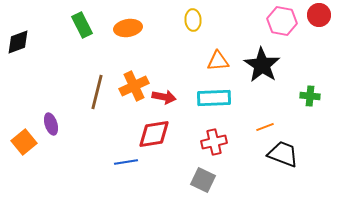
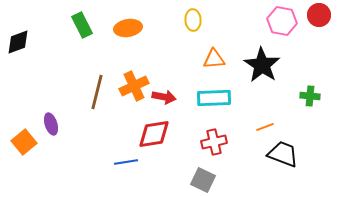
orange triangle: moved 4 px left, 2 px up
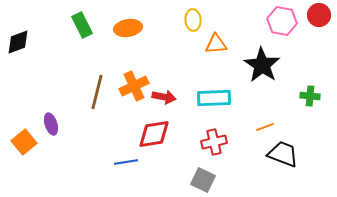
orange triangle: moved 2 px right, 15 px up
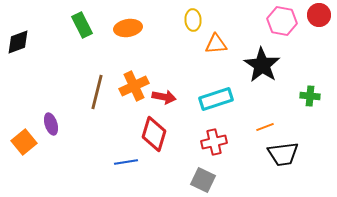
cyan rectangle: moved 2 px right, 1 px down; rotated 16 degrees counterclockwise
red diamond: rotated 64 degrees counterclockwise
black trapezoid: rotated 152 degrees clockwise
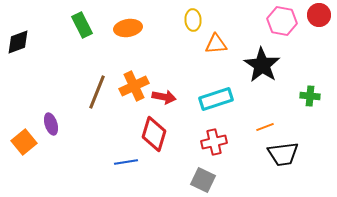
brown line: rotated 8 degrees clockwise
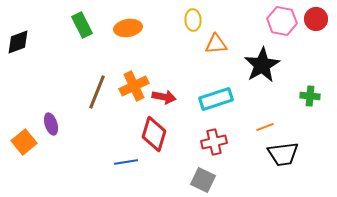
red circle: moved 3 px left, 4 px down
black star: rotated 9 degrees clockwise
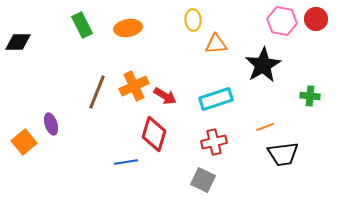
black diamond: rotated 20 degrees clockwise
black star: moved 1 px right
red arrow: moved 1 px right, 1 px up; rotated 20 degrees clockwise
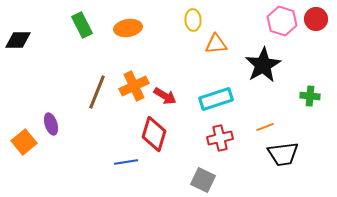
pink hexagon: rotated 8 degrees clockwise
black diamond: moved 2 px up
red cross: moved 6 px right, 4 px up
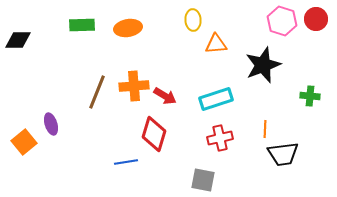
green rectangle: rotated 65 degrees counterclockwise
black star: rotated 9 degrees clockwise
orange cross: rotated 20 degrees clockwise
orange line: moved 2 px down; rotated 66 degrees counterclockwise
gray square: rotated 15 degrees counterclockwise
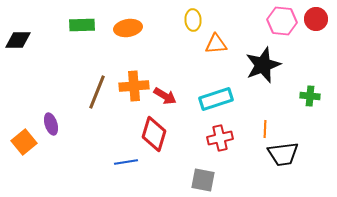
pink hexagon: rotated 12 degrees counterclockwise
